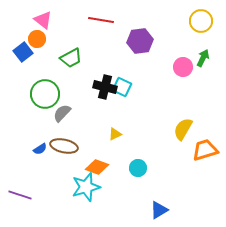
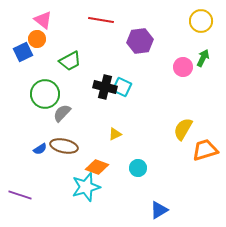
blue square: rotated 12 degrees clockwise
green trapezoid: moved 1 px left, 3 px down
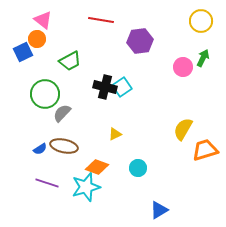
cyan square: rotated 30 degrees clockwise
purple line: moved 27 px right, 12 px up
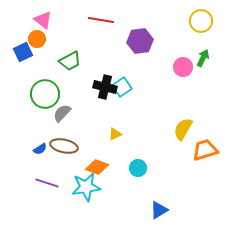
cyan star: rotated 8 degrees clockwise
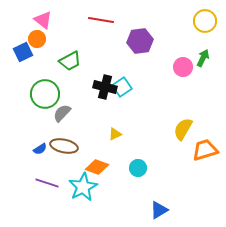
yellow circle: moved 4 px right
cyan star: moved 3 px left; rotated 20 degrees counterclockwise
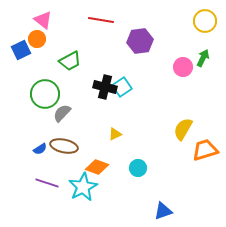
blue square: moved 2 px left, 2 px up
blue triangle: moved 4 px right, 1 px down; rotated 12 degrees clockwise
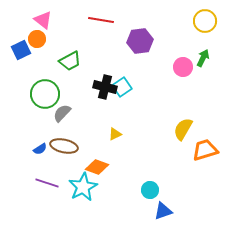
cyan circle: moved 12 px right, 22 px down
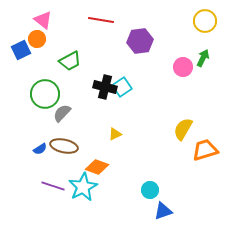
purple line: moved 6 px right, 3 px down
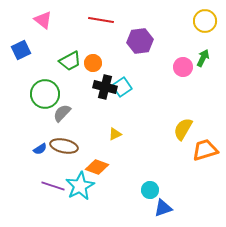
orange circle: moved 56 px right, 24 px down
cyan star: moved 3 px left, 1 px up
blue triangle: moved 3 px up
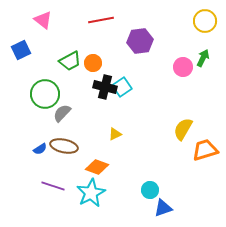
red line: rotated 20 degrees counterclockwise
cyan star: moved 11 px right, 7 px down
